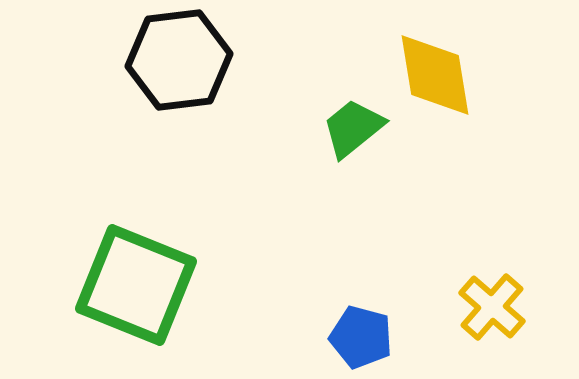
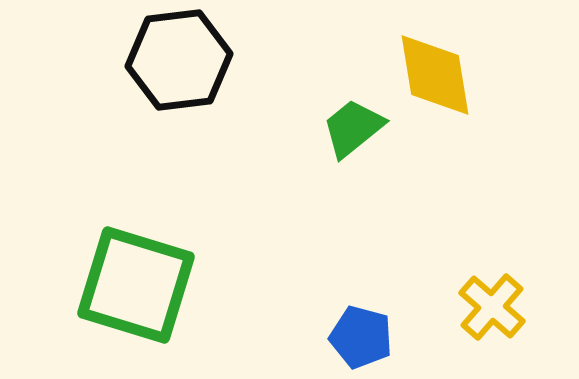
green square: rotated 5 degrees counterclockwise
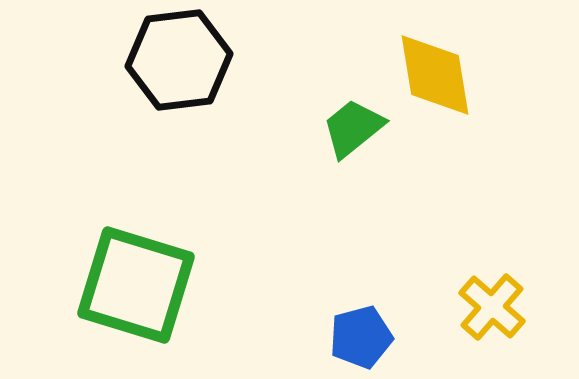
blue pentagon: rotated 30 degrees counterclockwise
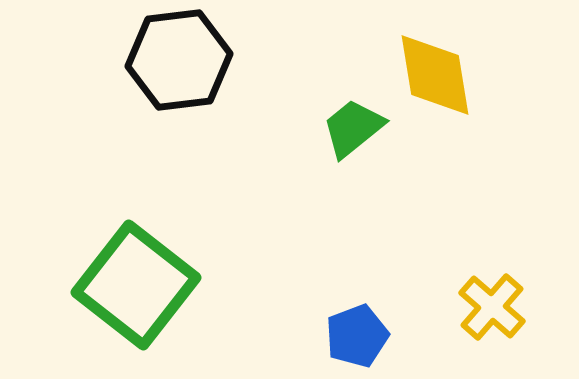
green square: rotated 21 degrees clockwise
blue pentagon: moved 4 px left, 1 px up; rotated 6 degrees counterclockwise
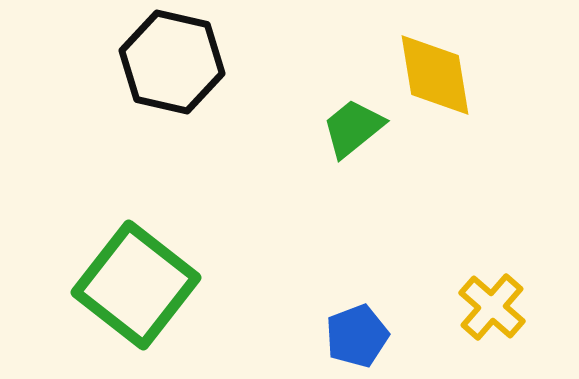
black hexagon: moved 7 px left, 2 px down; rotated 20 degrees clockwise
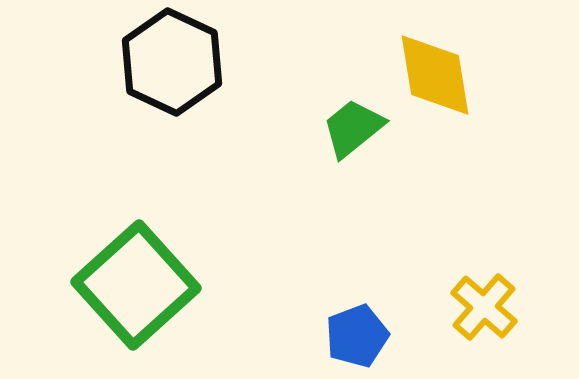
black hexagon: rotated 12 degrees clockwise
green square: rotated 10 degrees clockwise
yellow cross: moved 8 px left
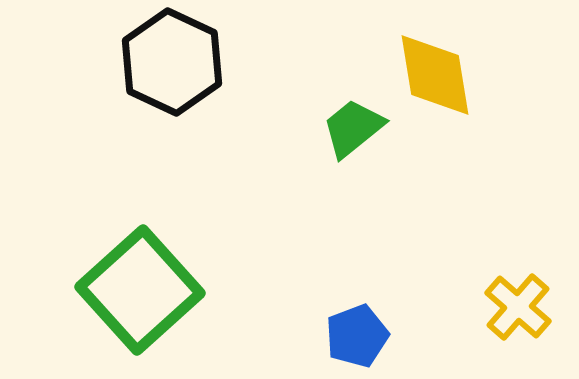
green square: moved 4 px right, 5 px down
yellow cross: moved 34 px right
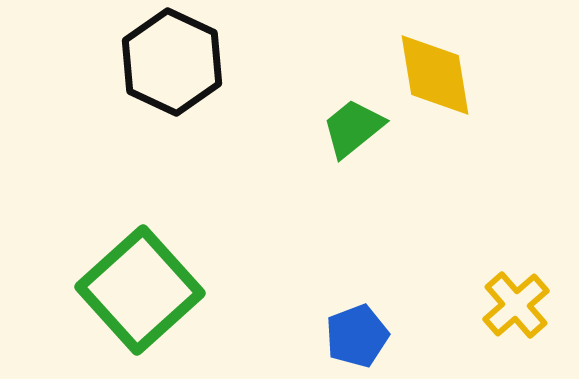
yellow cross: moved 2 px left, 2 px up; rotated 8 degrees clockwise
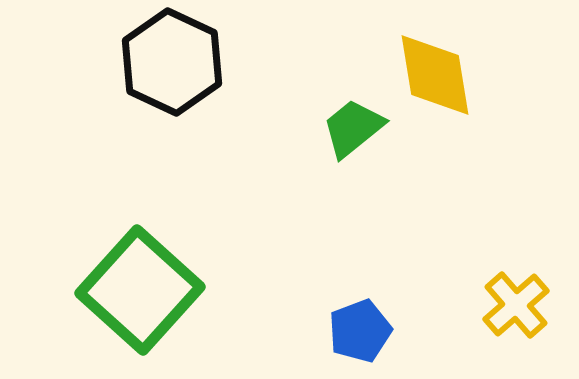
green square: rotated 6 degrees counterclockwise
blue pentagon: moved 3 px right, 5 px up
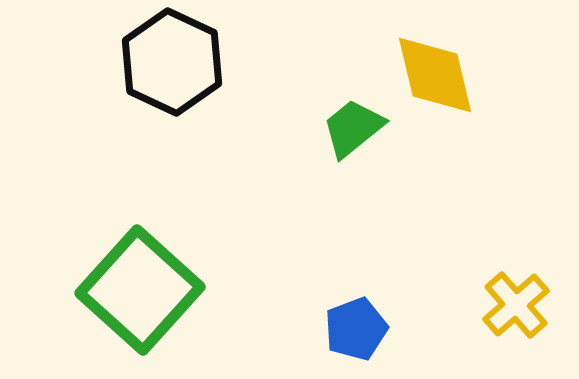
yellow diamond: rotated 4 degrees counterclockwise
blue pentagon: moved 4 px left, 2 px up
